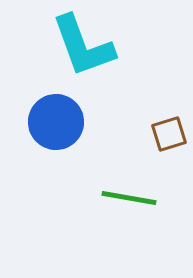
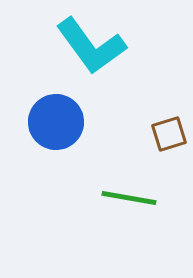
cyan L-shape: moved 8 px right; rotated 16 degrees counterclockwise
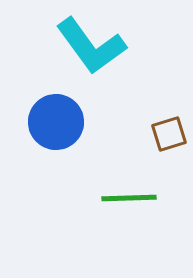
green line: rotated 12 degrees counterclockwise
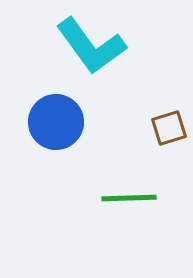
brown square: moved 6 px up
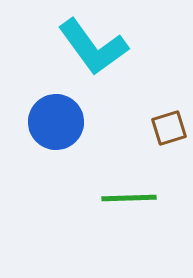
cyan L-shape: moved 2 px right, 1 px down
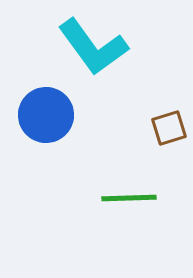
blue circle: moved 10 px left, 7 px up
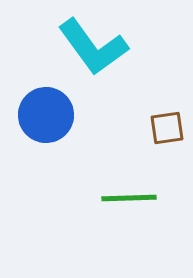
brown square: moved 2 px left; rotated 9 degrees clockwise
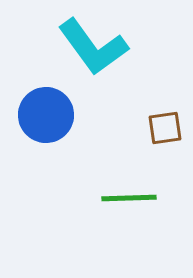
brown square: moved 2 px left
